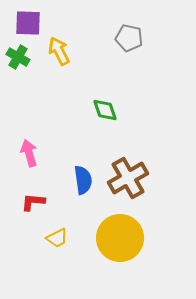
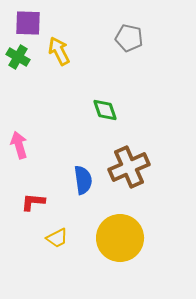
pink arrow: moved 10 px left, 8 px up
brown cross: moved 1 px right, 11 px up; rotated 6 degrees clockwise
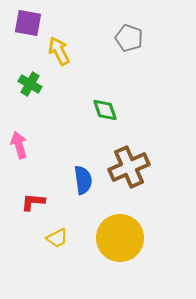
purple square: rotated 8 degrees clockwise
gray pentagon: rotated 8 degrees clockwise
green cross: moved 12 px right, 27 px down
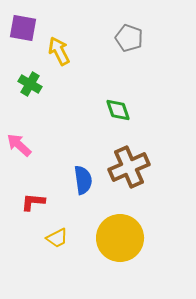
purple square: moved 5 px left, 5 px down
green diamond: moved 13 px right
pink arrow: rotated 32 degrees counterclockwise
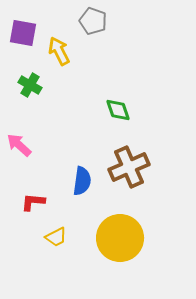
purple square: moved 5 px down
gray pentagon: moved 36 px left, 17 px up
green cross: moved 1 px down
blue semicircle: moved 1 px left, 1 px down; rotated 16 degrees clockwise
yellow trapezoid: moved 1 px left, 1 px up
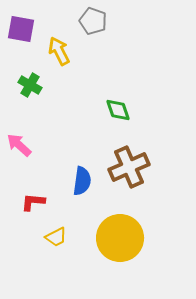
purple square: moved 2 px left, 4 px up
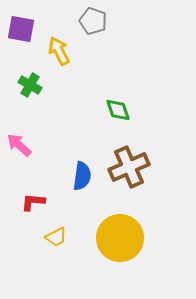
blue semicircle: moved 5 px up
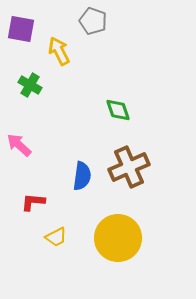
yellow circle: moved 2 px left
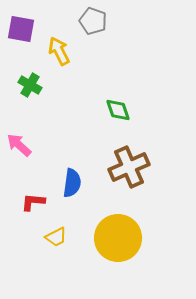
blue semicircle: moved 10 px left, 7 px down
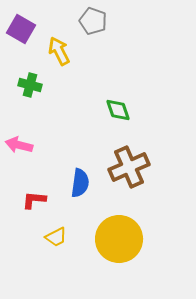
purple square: rotated 20 degrees clockwise
green cross: rotated 15 degrees counterclockwise
pink arrow: rotated 28 degrees counterclockwise
blue semicircle: moved 8 px right
red L-shape: moved 1 px right, 2 px up
yellow circle: moved 1 px right, 1 px down
